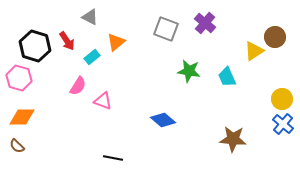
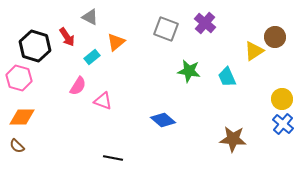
red arrow: moved 4 px up
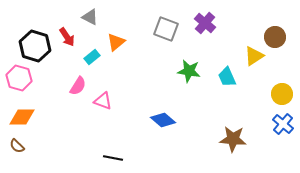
yellow triangle: moved 5 px down
yellow circle: moved 5 px up
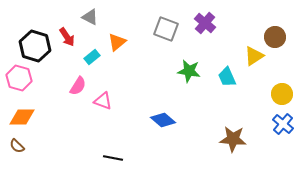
orange triangle: moved 1 px right
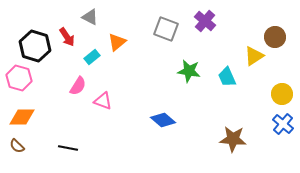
purple cross: moved 2 px up
black line: moved 45 px left, 10 px up
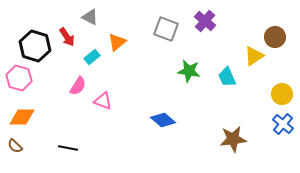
brown star: rotated 12 degrees counterclockwise
brown semicircle: moved 2 px left
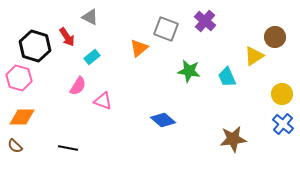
orange triangle: moved 22 px right, 6 px down
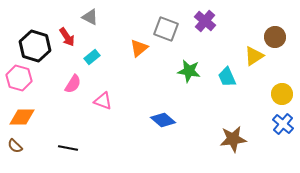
pink semicircle: moved 5 px left, 2 px up
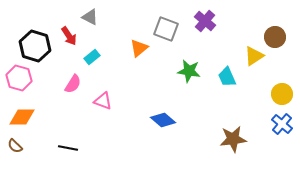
red arrow: moved 2 px right, 1 px up
blue cross: moved 1 px left
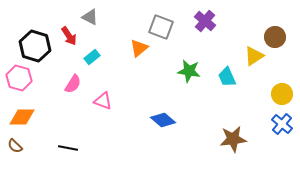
gray square: moved 5 px left, 2 px up
